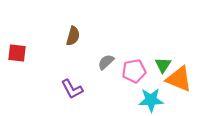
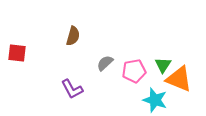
gray semicircle: moved 1 px left, 1 px down
cyan star: moved 4 px right; rotated 20 degrees clockwise
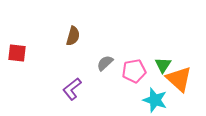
orange triangle: rotated 20 degrees clockwise
purple L-shape: rotated 80 degrees clockwise
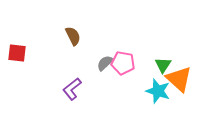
brown semicircle: rotated 42 degrees counterclockwise
pink pentagon: moved 11 px left, 8 px up; rotated 20 degrees clockwise
cyan star: moved 3 px right, 9 px up
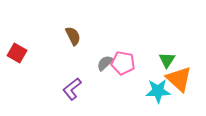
red square: rotated 24 degrees clockwise
green triangle: moved 4 px right, 5 px up
cyan star: rotated 20 degrees counterclockwise
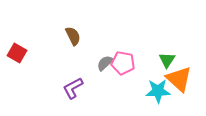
purple L-shape: moved 1 px right, 1 px up; rotated 10 degrees clockwise
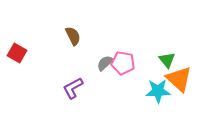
green triangle: rotated 12 degrees counterclockwise
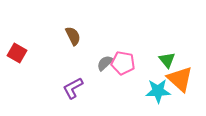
orange triangle: moved 1 px right
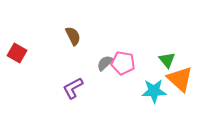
cyan star: moved 4 px left
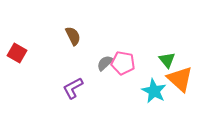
cyan star: rotated 30 degrees clockwise
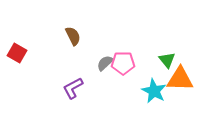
pink pentagon: rotated 10 degrees counterclockwise
orange triangle: rotated 40 degrees counterclockwise
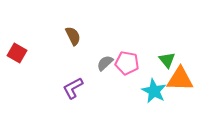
pink pentagon: moved 4 px right; rotated 10 degrees clockwise
